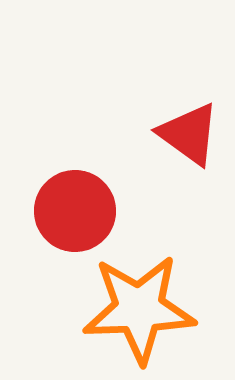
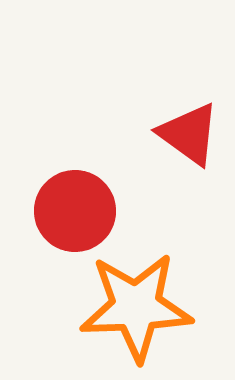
orange star: moved 3 px left, 2 px up
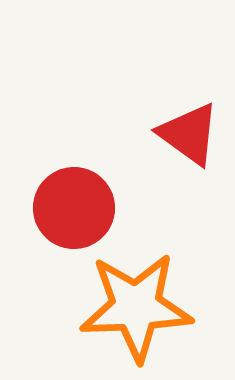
red circle: moved 1 px left, 3 px up
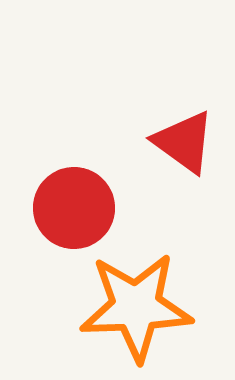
red triangle: moved 5 px left, 8 px down
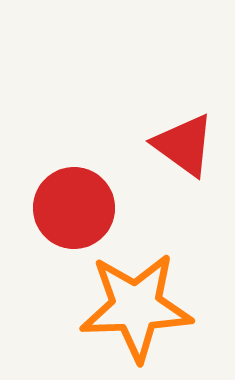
red triangle: moved 3 px down
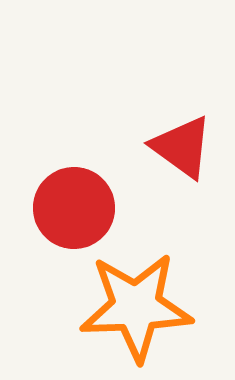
red triangle: moved 2 px left, 2 px down
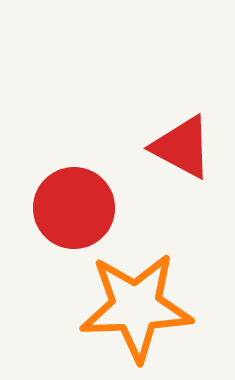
red triangle: rotated 8 degrees counterclockwise
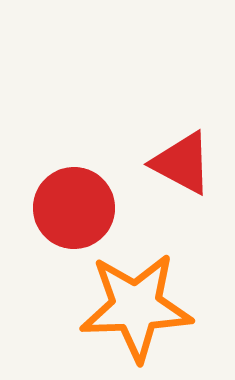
red triangle: moved 16 px down
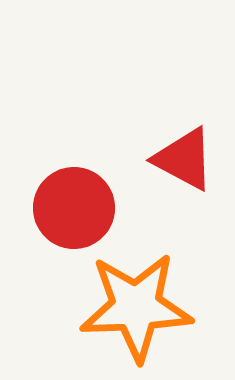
red triangle: moved 2 px right, 4 px up
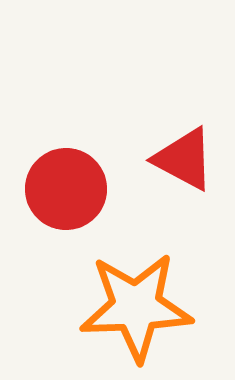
red circle: moved 8 px left, 19 px up
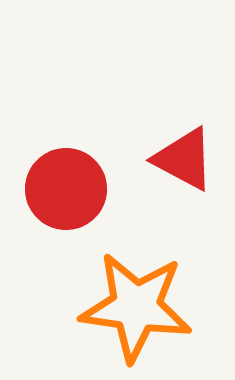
orange star: rotated 10 degrees clockwise
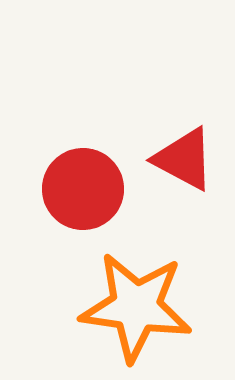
red circle: moved 17 px right
